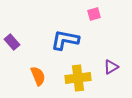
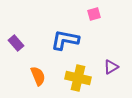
purple rectangle: moved 4 px right, 1 px down
yellow cross: rotated 20 degrees clockwise
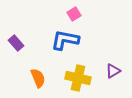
pink square: moved 20 px left; rotated 16 degrees counterclockwise
purple triangle: moved 2 px right, 4 px down
orange semicircle: moved 2 px down
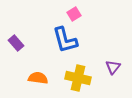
blue L-shape: rotated 116 degrees counterclockwise
purple triangle: moved 4 px up; rotated 21 degrees counterclockwise
orange semicircle: rotated 60 degrees counterclockwise
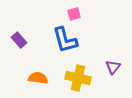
pink square: rotated 16 degrees clockwise
purple rectangle: moved 3 px right, 3 px up
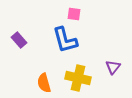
pink square: rotated 24 degrees clockwise
orange semicircle: moved 6 px right, 5 px down; rotated 114 degrees counterclockwise
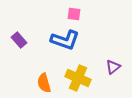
blue L-shape: rotated 56 degrees counterclockwise
purple triangle: rotated 14 degrees clockwise
yellow cross: rotated 10 degrees clockwise
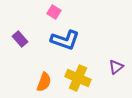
pink square: moved 20 px left, 2 px up; rotated 24 degrees clockwise
purple rectangle: moved 1 px right, 1 px up
purple triangle: moved 3 px right
orange semicircle: moved 1 px up; rotated 144 degrees counterclockwise
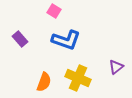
pink square: moved 1 px up
blue L-shape: moved 1 px right
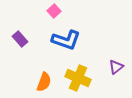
pink square: rotated 16 degrees clockwise
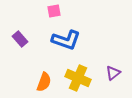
pink square: rotated 32 degrees clockwise
purple triangle: moved 3 px left, 6 px down
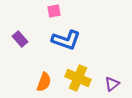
purple triangle: moved 1 px left, 11 px down
